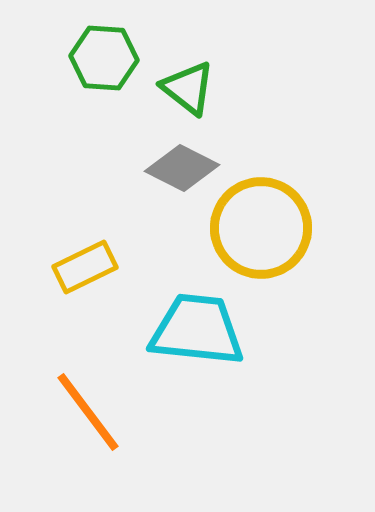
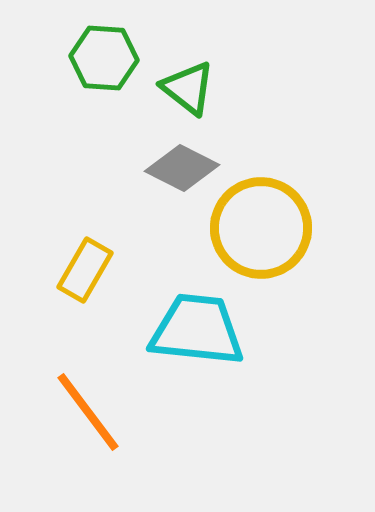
yellow rectangle: moved 3 px down; rotated 34 degrees counterclockwise
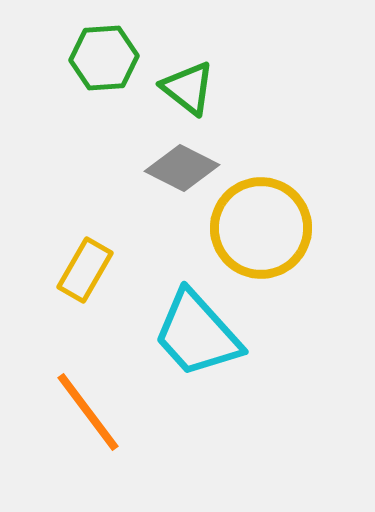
green hexagon: rotated 8 degrees counterclockwise
cyan trapezoid: moved 4 px down; rotated 138 degrees counterclockwise
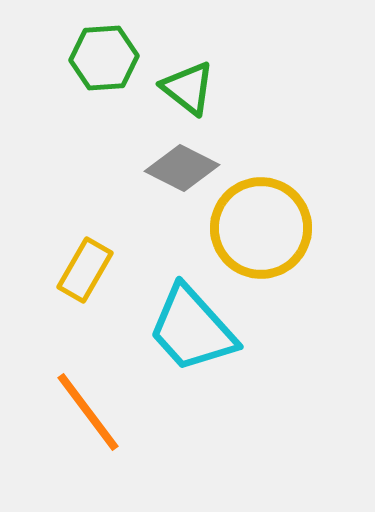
cyan trapezoid: moved 5 px left, 5 px up
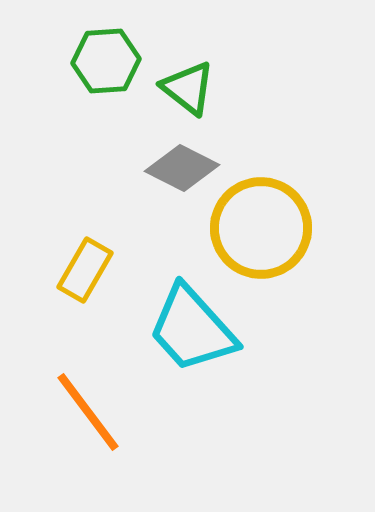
green hexagon: moved 2 px right, 3 px down
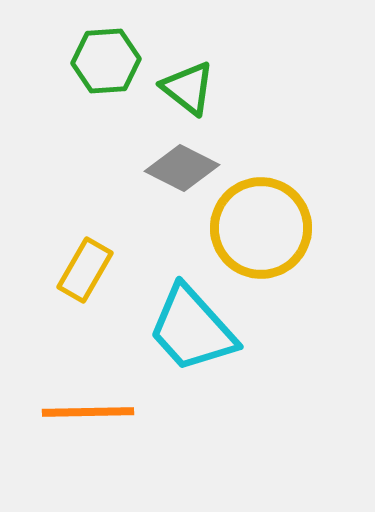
orange line: rotated 54 degrees counterclockwise
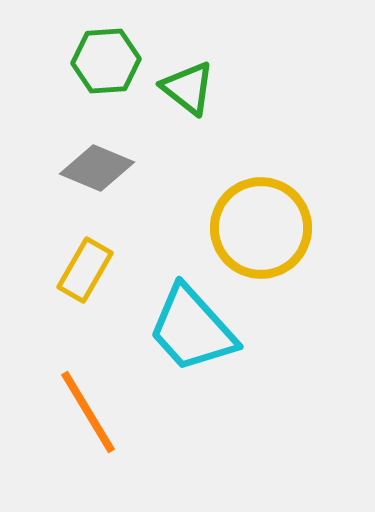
gray diamond: moved 85 px left; rotated 4 degrees counterclockwise
orange line: rotated 60 degrees clockwise
